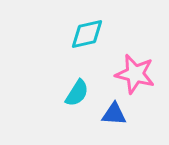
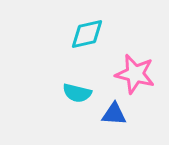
cyan semicircle: rotated 72 degrees clockwise
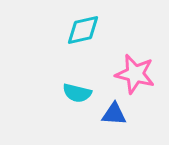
cyan diamond: moved 4 px left, 4 px up
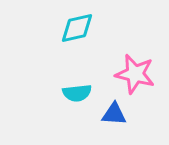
cyan diamond: moved 6 px left, 2 px up
cyan semicircle: rotated 20 degrees counterclockwise
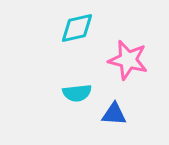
pink star: moved 7 px left, 14 px up
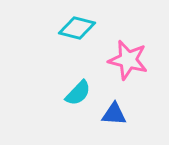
cyan diamond: rotated 27 degrees clockwise
cyan semicircle: moved 1 px right; rotated 40 degrees counterclockwise
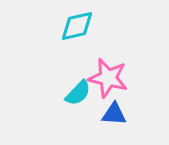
cyan diamond: moved 2 px up; rotated 27 degrees counterclockwise
pink star: moved 20 px left, 18 px down
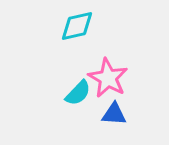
pink star: rotated 15 degrees clockwise
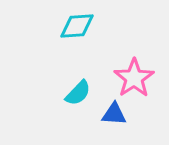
cyan diamond: rotated 9 degrees clockwise
pink star: moved 26 px right; rotated 9 degrees clockwise
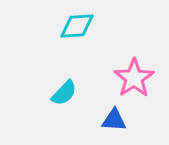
cyan semicircle: moved 14 px left
blue triangle: moved 6 px down
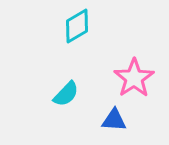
cyan diamond: rotated 27 degrees counterclockwise
cyan semicircle: moved 2 px right, 1 px down
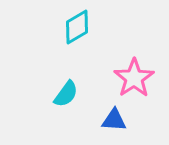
cyan diamond: moved 1 px down
cyan semicircle: rotated 8 degrees counterclockwise
